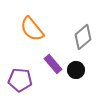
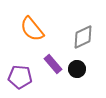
gray diamond: rotated 15 degrees clockwise
black circle: moved 1 px right, 1 px up
purple pentagon: moved 3 px up
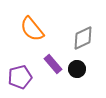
gray diamond: moved 1 px down
purple pentagon: rotated 20 degrees counterclockwise
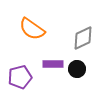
orange semicircle: rotated 16 degrees counterclockwise
purple rectangle: rotated 48 degrees counterclockwise
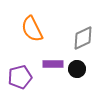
orange semicircle: rotated 28 degrees clockwise
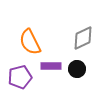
orange semicircle: moved 2 px left, 13 px down
purple rectangle: moved 2 px left, 2 px down
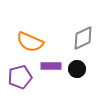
orange semicircle: rotated 40 degrees counterclockwise
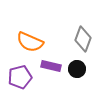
gray diamond: moved 1 px down; rotated 45 degrees counterclockwise
purple rectangle: rotated 12 degrees clockwise
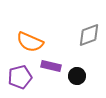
gray diamond: moved 6 px right, 4 px up; rotated 50 degrees clockwise
black circle: moved 7 px down
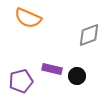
orange semicircle: moved 2 px left, 24 px up
purple rectangle: moved 1 px right, 3 px down
purple pentagon: moved 1 px right, 4 px down
